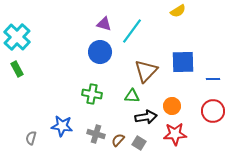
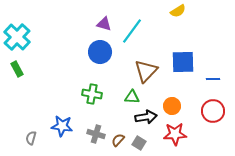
green triangle: moved 1 px down
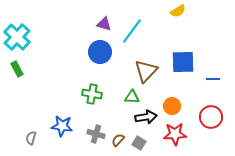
red circle: moved 2 px left, 6 px down
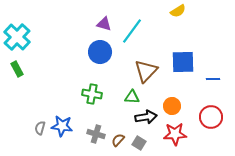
gray semicircle: moved 9 px right, 10 px up
